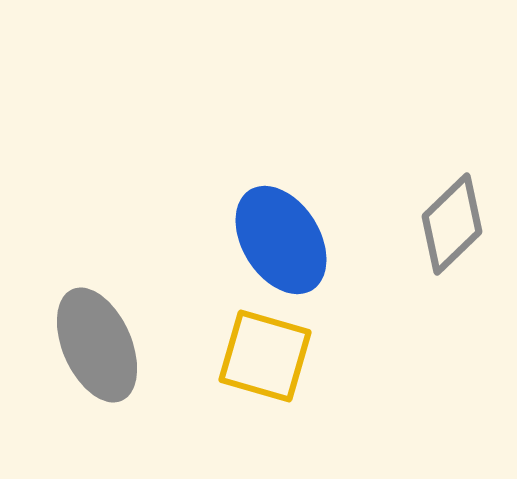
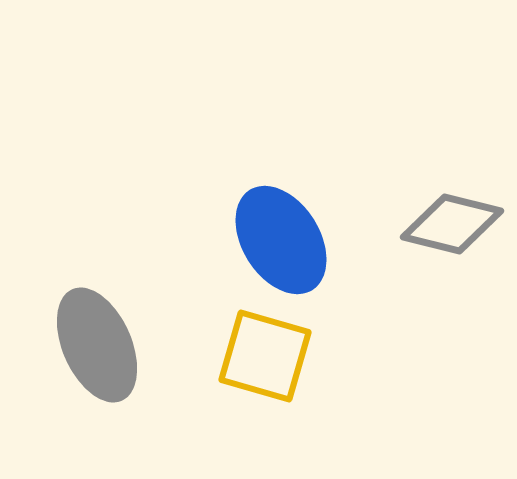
gray diamond: rotated 58 degrees clockwise
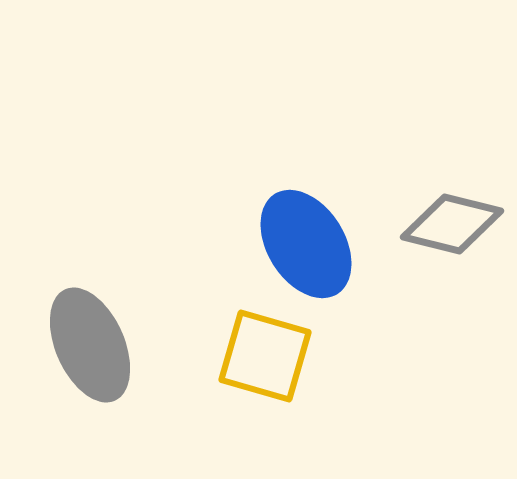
blue ellipse: moved 25 px right, 4 px down
gray ellipse: moved 7 px left
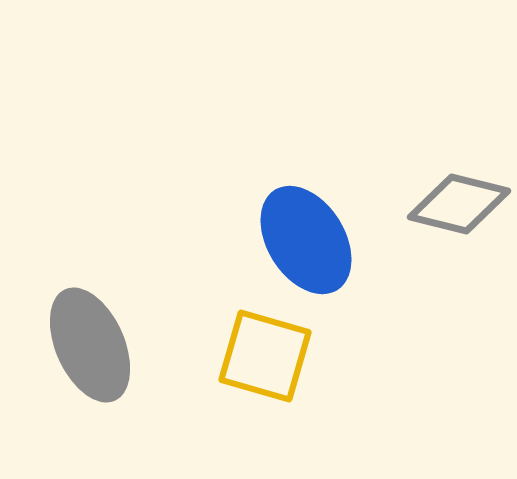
gray diamond: moved 7 px right, 20 px up
blue ellipse: moved 4 px up
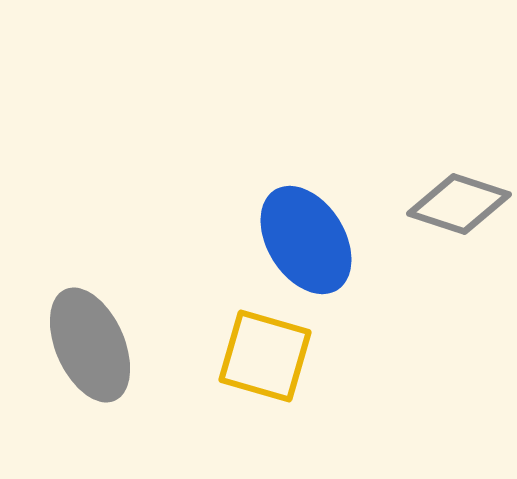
gray diamond: rotated 4 degrees clockwise
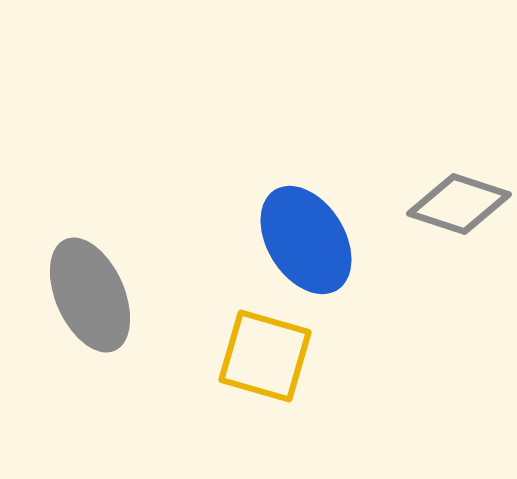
gray ellipse: moved 50 px up
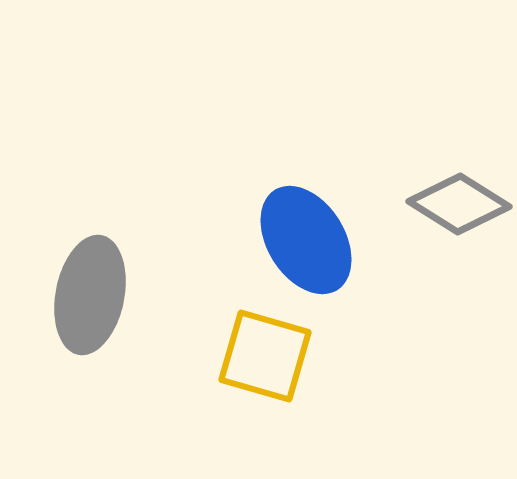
gray diamond: rotated 14 degrees clockwise
gray ellipse: rotated 35 degrees clockwise
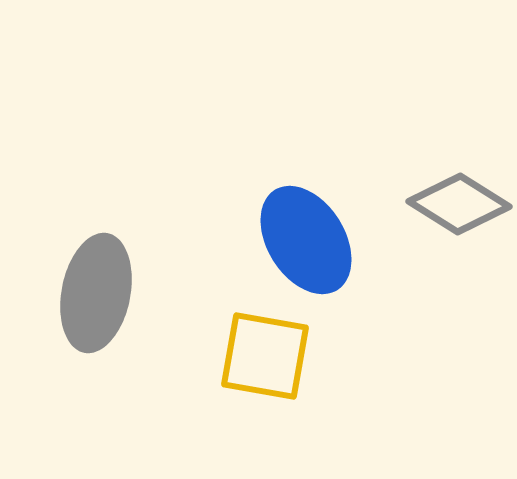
gray ellipse: moved 6 px right, 2 px up
yellow square: rotated 6 degrees counterclockwise
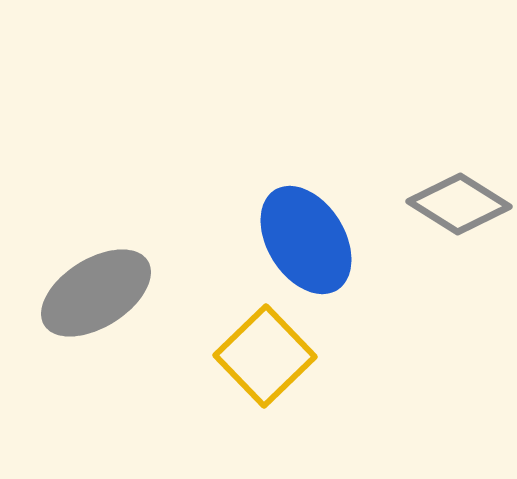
gray ellipse: rotated 47 degrees clockwise
yellow square: rotated 36 degrees clockwise
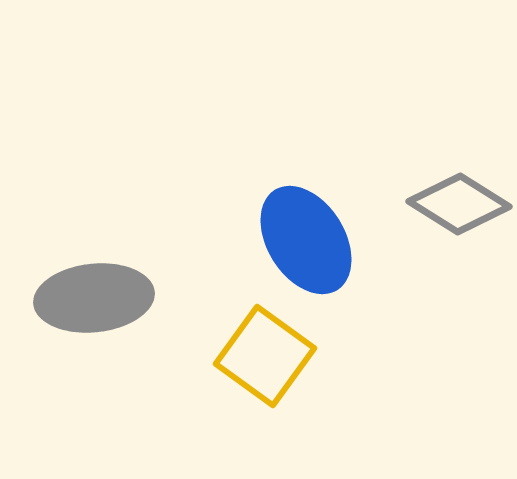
gray ellipse: moved 2 px left, 5 px down; rotated 26 degrees clockwise
yellow square: rotated 10 degrees counterclockwise
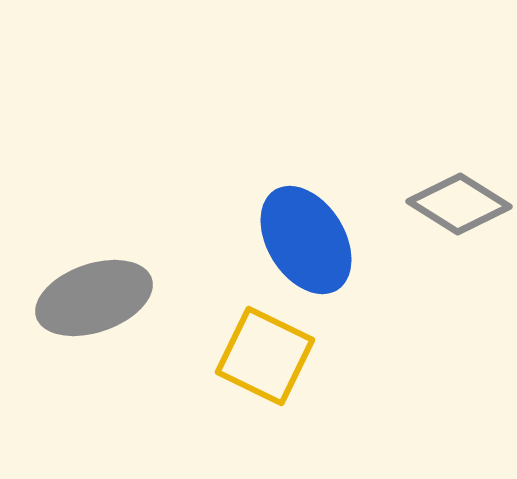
gray ellipse: rotated 13 degrees counterclockwise
yellow square: rotated 10 degrees counterclockwise
